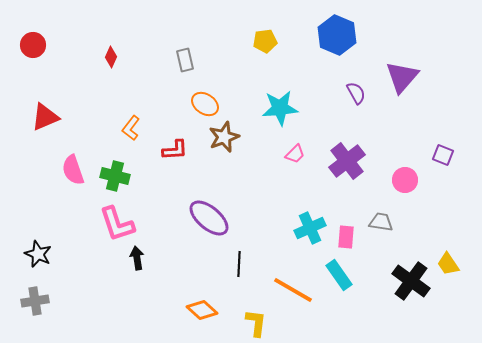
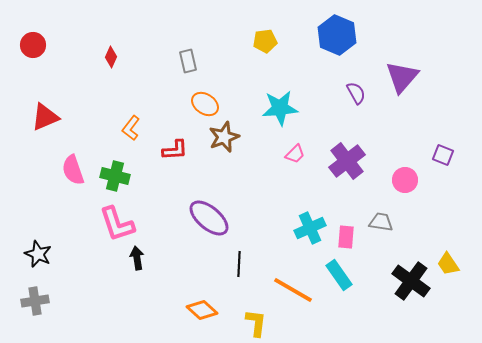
gray rectangle: moved 3 px right, 1 px down
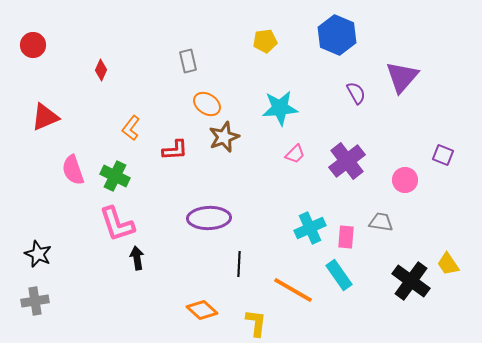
red diamond: moved 10 px left, 13 px down
orange ellipse: moved 2 px right
green cross: rotated 12 degrees clockwise
purple ellipse: rotated 42 degrees counterclockwise
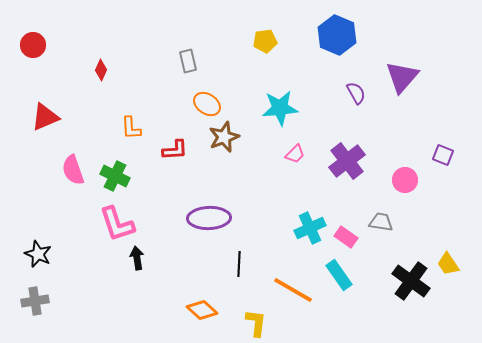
orange L-shape: rotated 40 degrees counterclockwise
pink rectangle: rotated 60 degrees counterclockwise
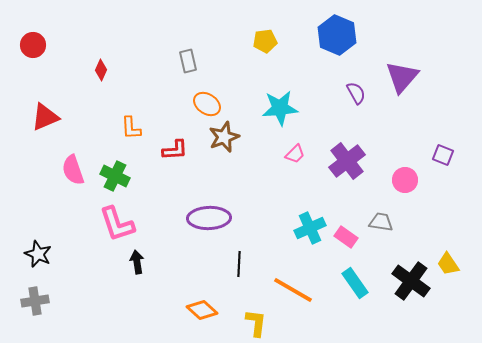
black arrow: moved 4 px down
cyan rectangle: moved 16 px right, 8 px down
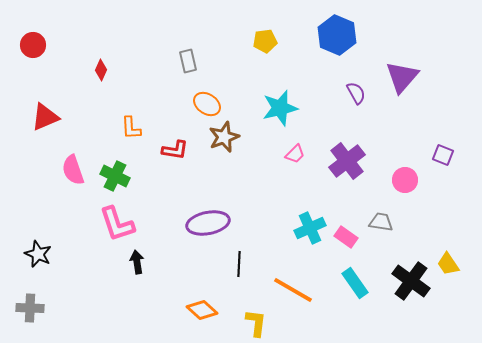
cyan star: rotated 9 degrees counterclockwise
red L-shape: rotated 12 degrees clockwise
purple ellipse: moved 1 px left, 5 px down; rotated 9 degrees counterclockwise
gray cross: moved 5 px left, 7 px down; rotated 12 degrees clockwise
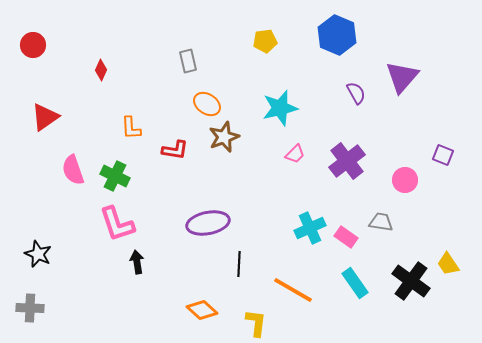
red triangle: rotated 12 degrees counterclockwise
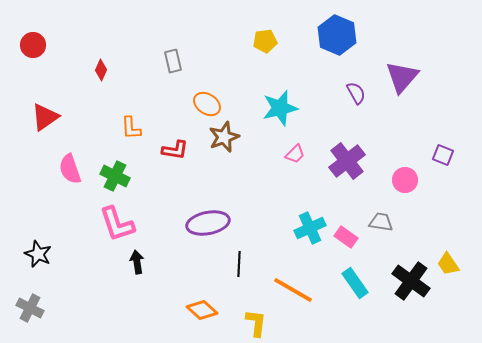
gray rectangle: moved 15 px left
pink semicircle: moved 3 px left, 1 px up
gray cross: rotated 24 degrees clockwise
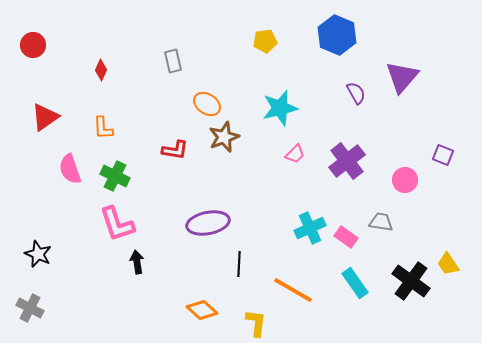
orange L-shape: moved 28 px left
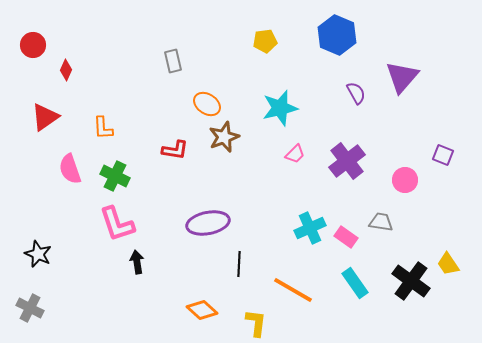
red diamond: moved 35 px left
